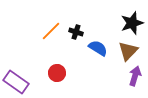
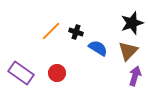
purple rectangle: moved 5 px right, 9 px up
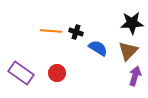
black star: rotated 15 degrees clockwise
orange line: rotated 50 degrees clockwise
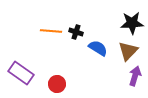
red circle: moved 11 px down
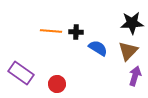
black cross: rotated 16 degrees counterclockwise
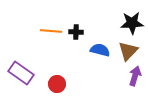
blue semicircle: moved 2 px right, 2 px down; rotated 18 degrees counterclockwise
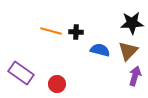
orange line: rotated 10 degrees clockwise
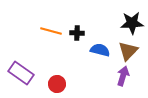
black cross: moved 1 px right, 1 px down
purple arrow: moved 12 px left
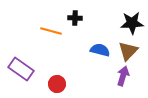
black cross: moved 2 px left, 15 px up
purple rectangle: moved 4 px up
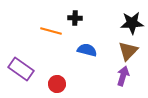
blue semicircle: moved 13 px left
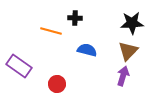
purple rectangle: moved 2 px left, 3 px up
